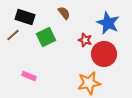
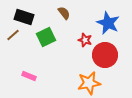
black rectangle: moved 1 px left
red circle: moved 1 px right, 1 px down
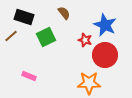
blue star: moved 3 px left, 2 px down
brown line: moved 2 px left, 1 px down
orange star: rotated 10 degrees clockwise
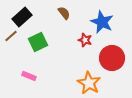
black rectangle: moved 2 px left; rotated 60 degrees counterclockwise
blue star: moved 3 px left, 3 px up
green square: moved 8 px left, 5 px down
red circle: moved 7 px right, 3 px down
orange star: rotated 30 degrees clockwise
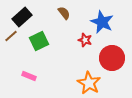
green square: moved 1 px right, 1 px up
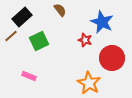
brown semicircle: moved 4 px left, 3 px up
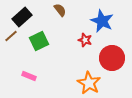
blue star: moved 1 px up
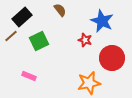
orange star: rotated 30 degrees clockwise
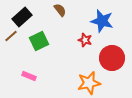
blue star: rotated 10 degrees counterclockwise
